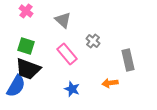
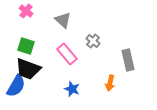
orange arrow: rotated 70 degrees counterclockwise
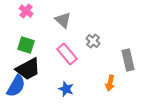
green square: moved 1 px up
black trapezoid: rotated 48 degrees counterclockwise
blue star: moved 6 px left
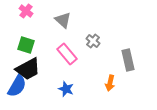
blue semicircle: moved 1 px right
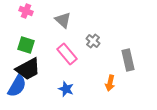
pink cross: rotated 16 degrees counterclockwise
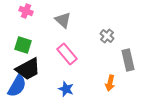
gray cross: moved 14 px right, 5 px up
green square: moved 3 px left
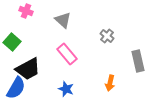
green square: moved 11 px left, 3 px up; rotated 24 degrees clockwise
gray rectangle: moved 10 px right, 1 px down
blue semicircle: moved 1 px left, 2 px down
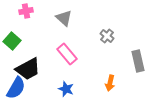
pink cross: rotated 32 degrees counterclockwise
gray triangle: moved 1 px right, 2 px up
green square: moved 1 px up
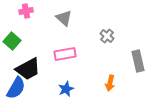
pink rectangle: moved 2 px left; rotated 60 degrees counterclockwise
blue star: rotated 28 degrees clockwise
